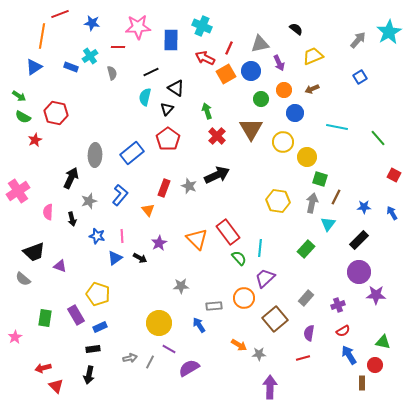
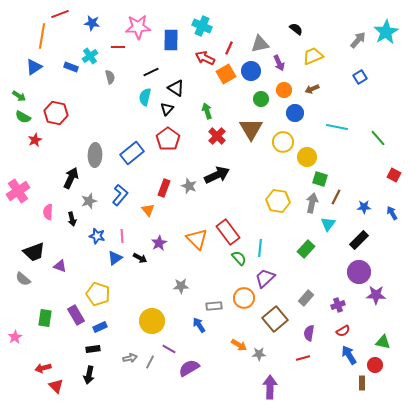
cyan star at (389, 32): moved 3 px left
gray semicircle at (112, 73): moved 2 px left, 4 px down
yellow circle at (159, 323): moved 7 px left, 2 px up
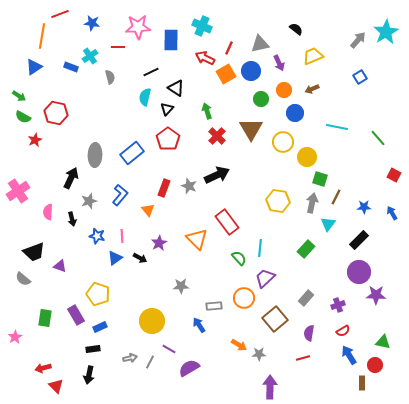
red rectangle at (228, 232): moved 1 px left, 10 px up
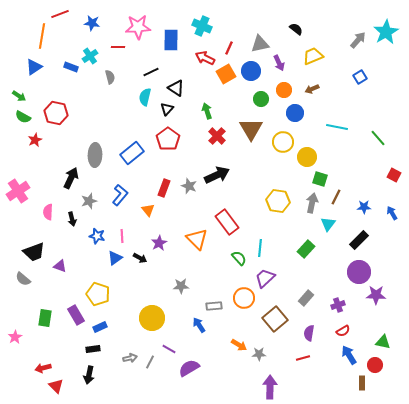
yellow circle at (152, 321): moved 3 px up
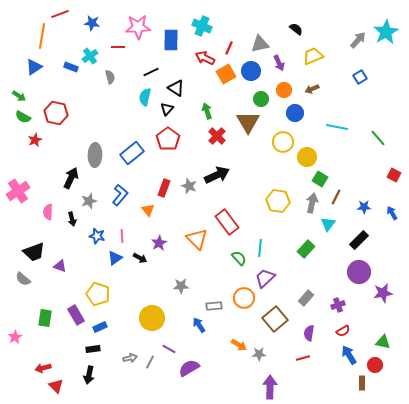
brown triangle at (251, 129): moved 3 px left, 7 px up
green square at (320, 179): rotated 14 degrees clockwise
purple star at (376, 295): moved 7 px right, 2 px up; rotated 12 degrees counterclockwise
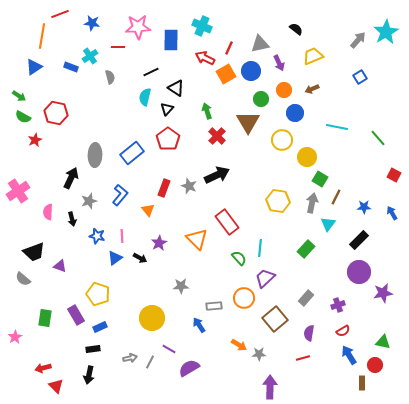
yellow circle at (283, 142): moved 1 px left, 2 px up
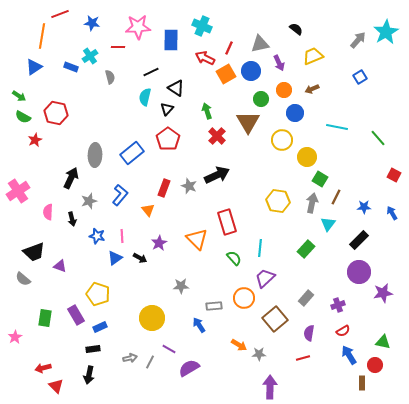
red rectangle at (227, 222): rotated 20 degrees clockwise
green semicircle at (239, 258): moved 5 px left
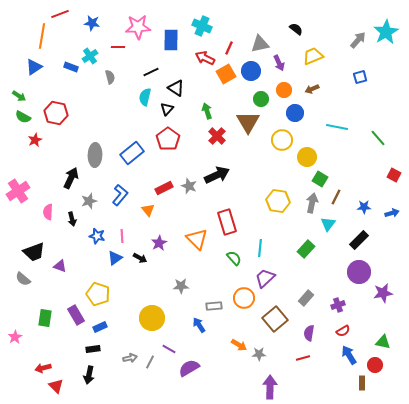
blue square at (360, 77): rotated 16 degrees clockwise
red rectangle at (164, 188): rotated 42 degrees clockwise
blue arrow at (392, 213): rotated 104 degrees clockwise
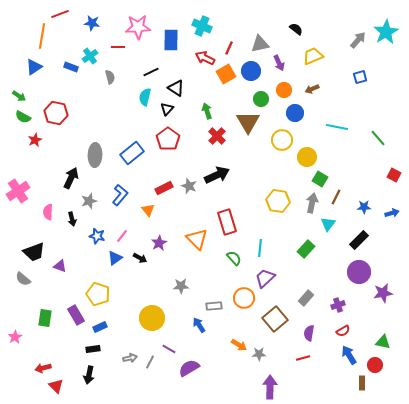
pink line at (122, 236): rotated 40 degrees clockwise
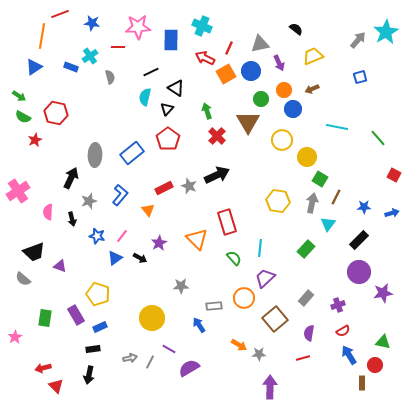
blue circle at (295, 113): moved 2 px left, 4 px up
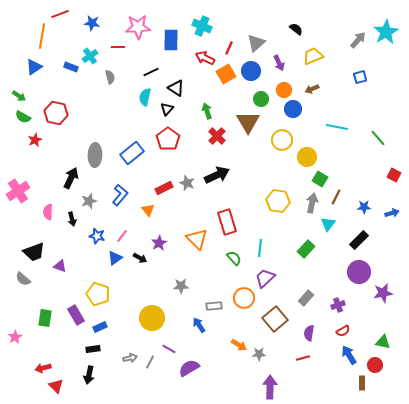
gray triangle at (260, 44): moved 4 px left, 1 px up; rotated 30 degrees counterclockwise
gray star at (189, 186): moved 2 px left, 3 px up
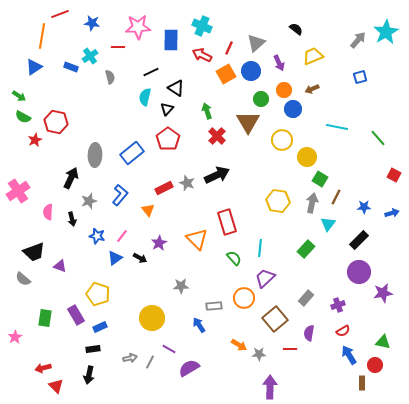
red arrow at (205, 58): moved 3 px left, 3 px up
red hexagon at (56, 113): moved 9 px down
red line at (303, 358): moved 13 px left, 9 px up; rotated 16 degrees clockwise
